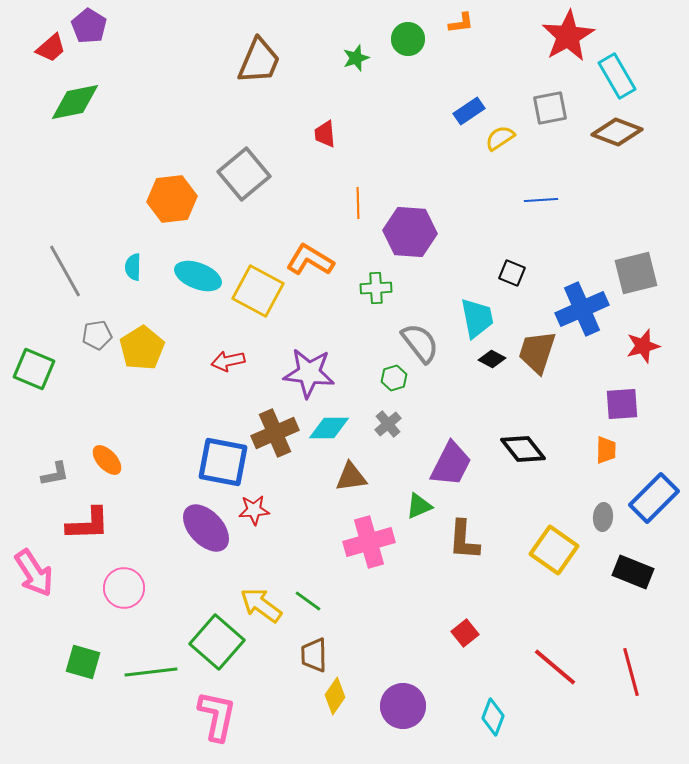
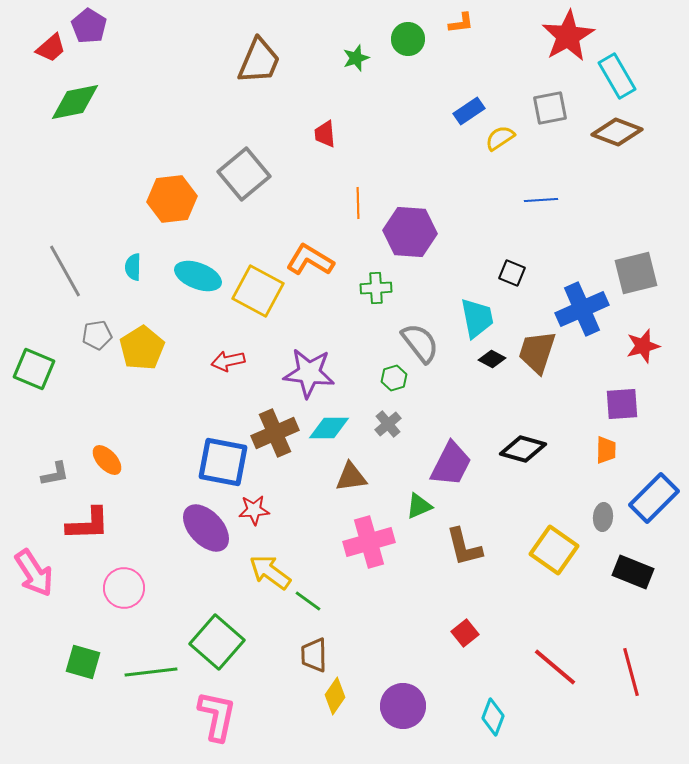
black diamond at (523, 449): rotated 36 degrees counterclockwise
brown L-shape at (464, 540): moved 7 px down; rotated 18 degrees counterclockwise
yellow arrow at (261, 605): moved 9 px right, 33 px up
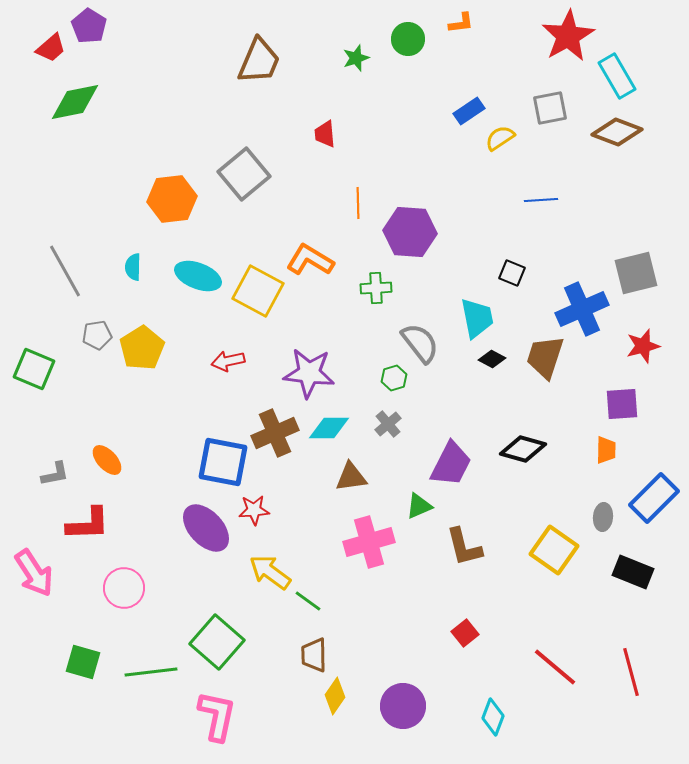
brown trapezoid at (537, 352): moved 8 px right, 5 px down
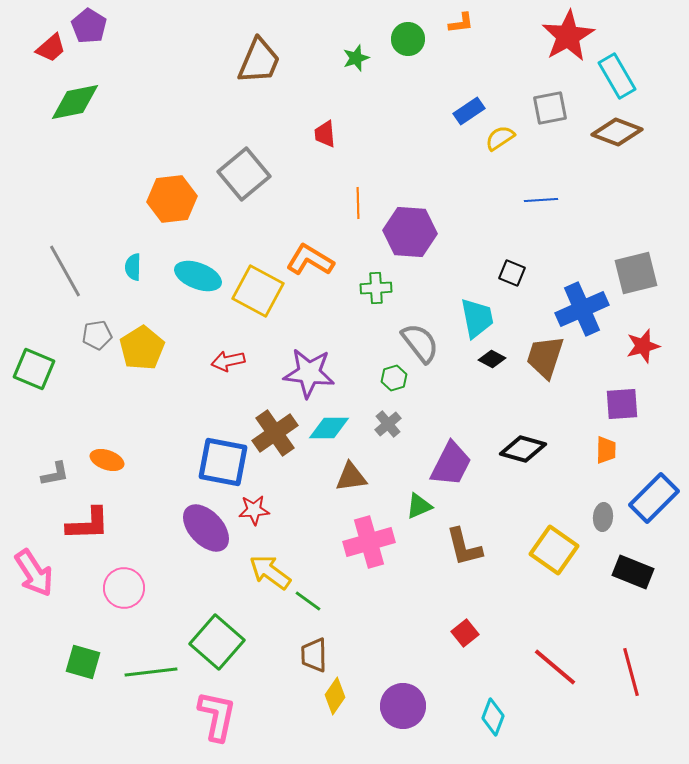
brown cross at (275, 433): rotated 12 degrees counterclockwise
orange ellipse at (107, 460): rotated 28 degrees counterclockwise
